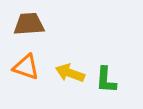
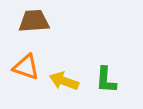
brown trapezoid: moved 5 px right, 3 px up
yellow arrow: moved 6 px left, 8 px down
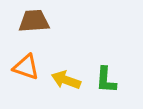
yellow arrow: moved 2 px right, 1 px up
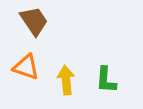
brown trapezoid: rotated 60 degrees clockwise
yellow arrow: rotated 64 degrees clockwise
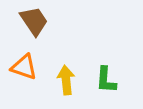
orange triangle: moved 2 px left
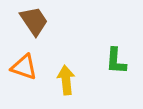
green L-shape: moved 10 px right, 19 px up
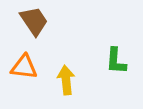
orange triangle: rotated 12 degrees counterclockwise
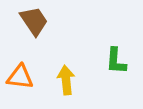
orange triangle: moved 4 px left, 10 px down
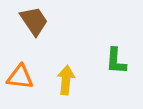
yellow arrow: rotated 12 degrees clockwise
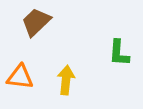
brown trapezoid: moved 2 px right, 1 px down; rotated 100 degrees counterclockwise
green L-shape: moved 3 px right, 8 px up
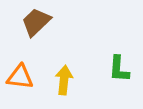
green L-shape: moved 16 px down
yellow arrow: moved 2 px left
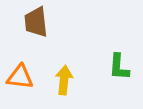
brown trapezoid: rotated 52 degrees counterclockwise
green L-shape: moved 2 px up
